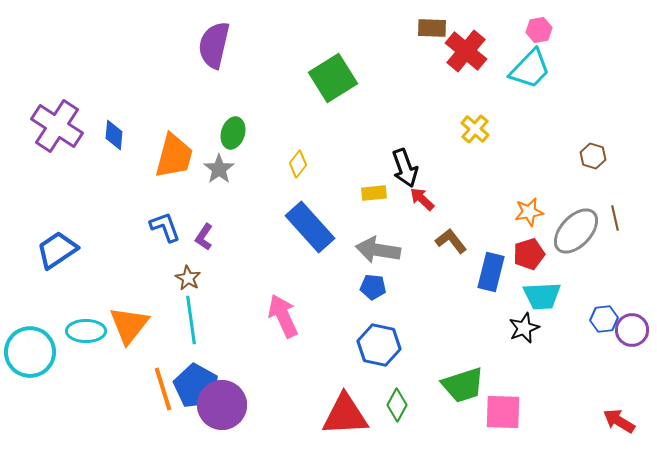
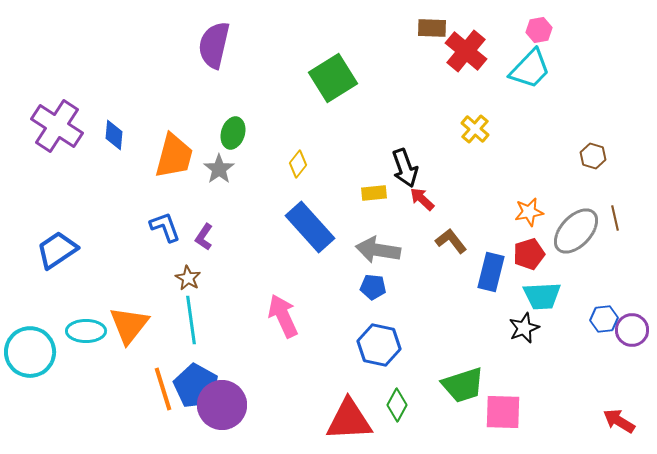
red triangle at (345, 415): moved 4 px right, 5 px down
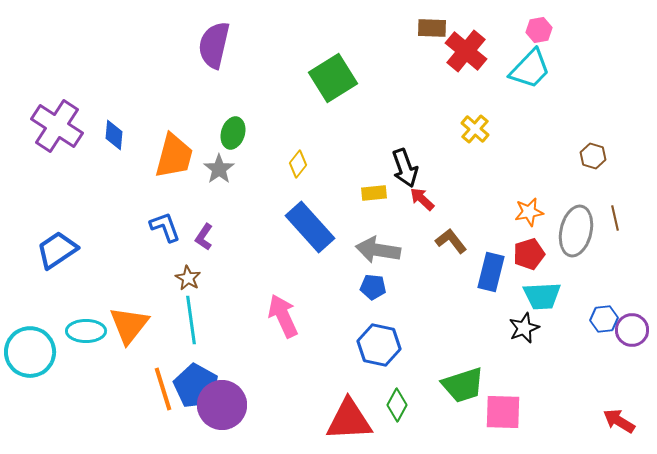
gray ellipse at (576, 231): rotated 30 degrees counterclockwise
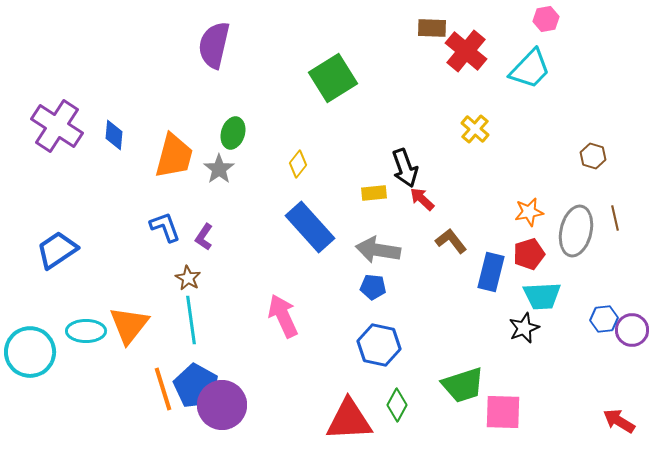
pink hexagon at (539, 30): moved 7 px right, 11 px up
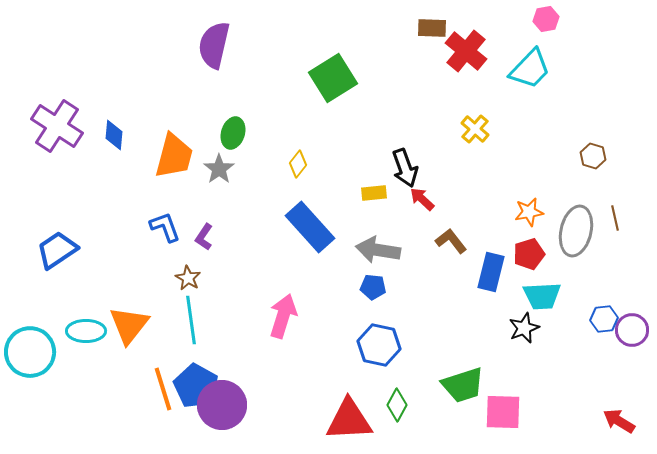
pink arrow at (283, 316): rotated 42 degrees clockwise
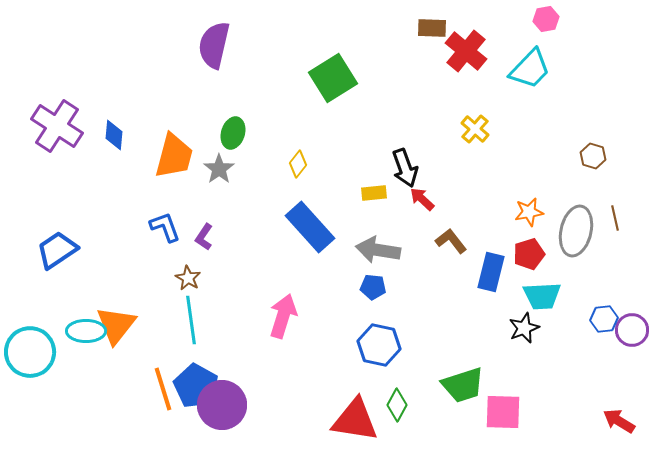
orange triangle at (129, 325): moved 13 px left
red triangle at (349, 420): moved 6 px right; rotated 12 degrees clockwise
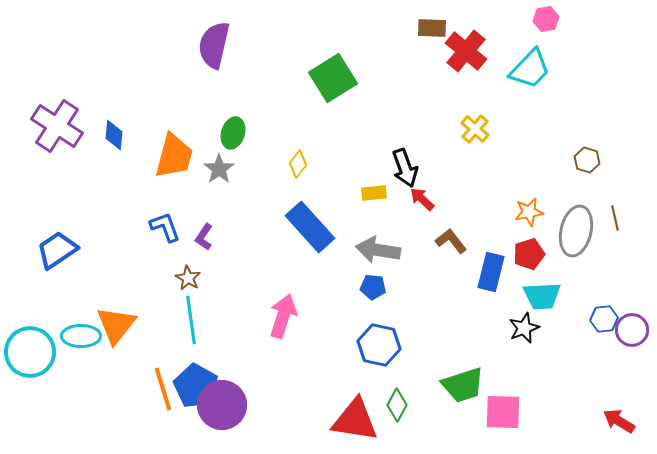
brown hexagon at (593, 156): moved 6 px left, 4 px down
cyan ellipse at (86, 331): moved 5 px left, 5 px down
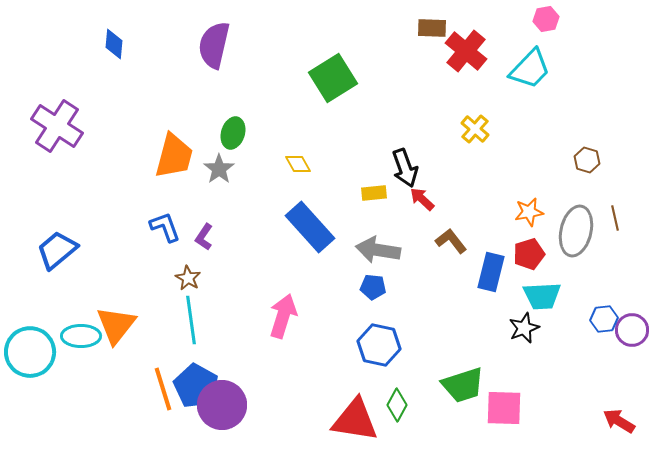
blue diamond at (114, 135): moved 91 px up
yellow diamond at (298, 164): rotated 68 degrees counterclockwise
blue trapezoid at (57, 250): rotated 6 degrees counterclockwise
pink square at (503, 412): moved 1 px right, 4 px up
